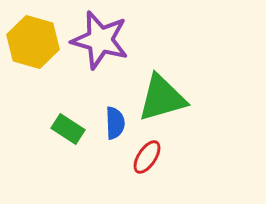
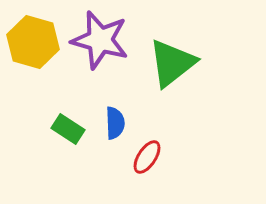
green triangle: moved 10 px right, 35 px up; rotated 22 degrees counterclockwise
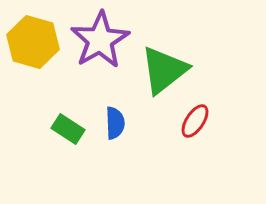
purple star: rotated 26 degrees clockwise
green triangle: moved 8 px left, 7 px down
red ellipse: moved 48 px right, 36 px up
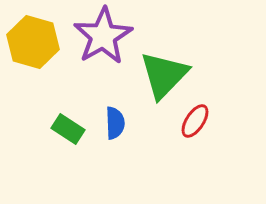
purple star: moved 3 px right, 4 px up
green triangle: moved 5 px down; rotated 8 degrees counterclockwise
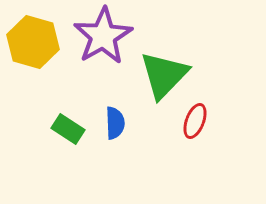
red ellipse: rotated 12 degrees counterclockwise
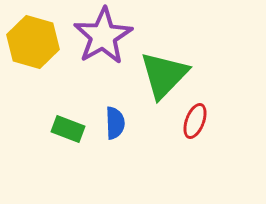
green rectangle: rotated 12 degrees counterclockwise
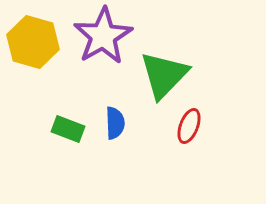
red ellipse: moved 6 px left, 5 px down
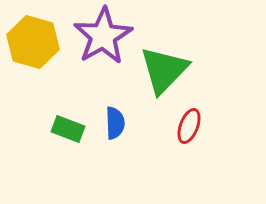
green triangle: moved 5 px up
